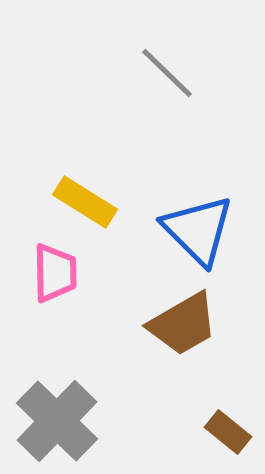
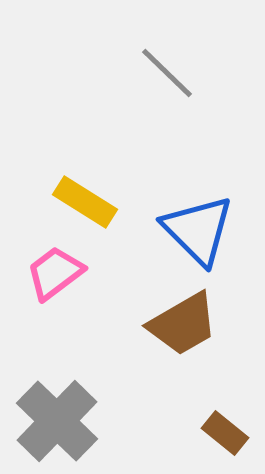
pink trapezoid: rotated 126 degrees counterclockwise
brown rectangle: moved 3 px left, 1 px down
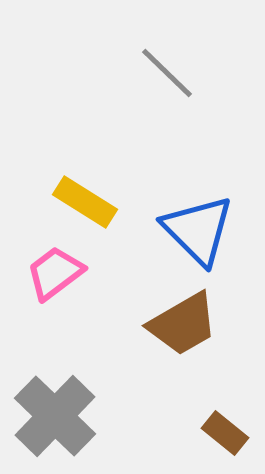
gray cross: moved 2 px left, 5 px up
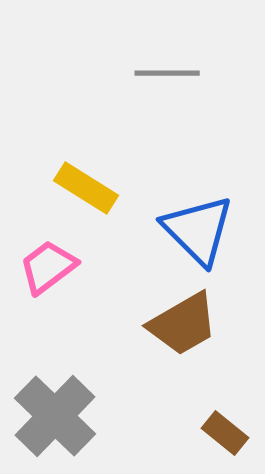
gray line: rotated 44 degrees counterclockwise
yellow rectangle: moved 1 px right, 14 px up
pink trapezoid: moved 7 px left, 6 px up
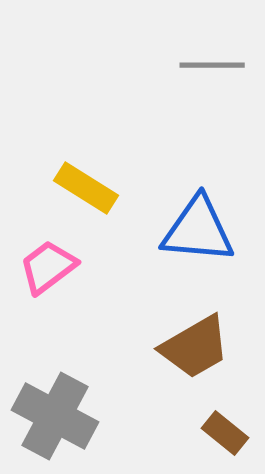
gray line: moved 45 px right, 8 px up
blue triangle: rotated 40 degrees counterclockwise
brown trapezoid: moved 12 px right, 23 px down
gray cross: rotated 16 degrees counterclockwise
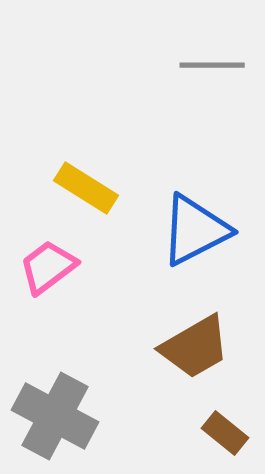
blue triangle: moved 3 px left; rotated 32 degrees counterclockwise
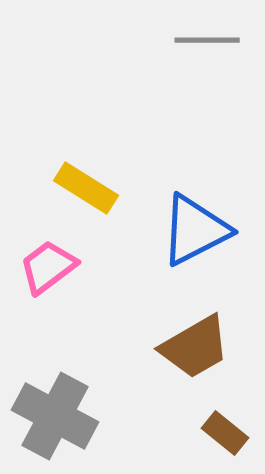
gray line: moved 5 px left, 25 px up
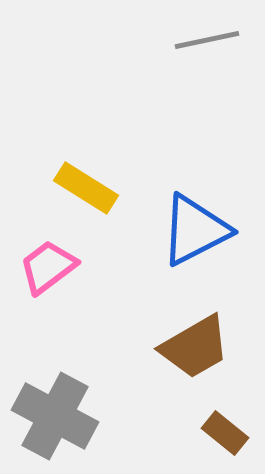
gray line: rotated 12 degrees counterclockwise
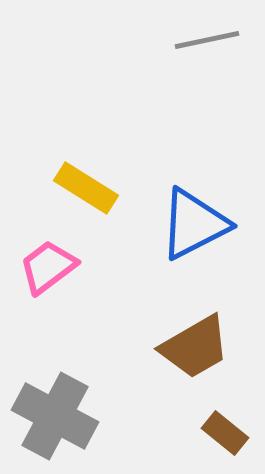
blue triangle: moved 1 px left, 6 px up
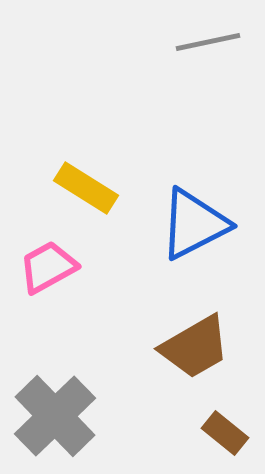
gray line: moved 1 px right, 2 px down
pink trapezoid: rotated 8 degrees clockwise
gray cross: rotated 18 degrees clockwise
